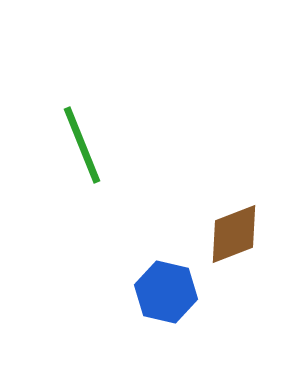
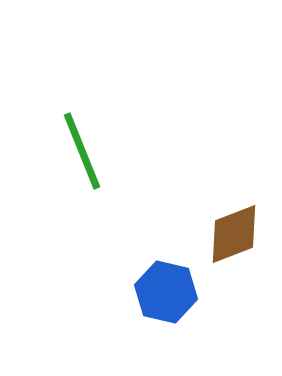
green line: moved 6 px down
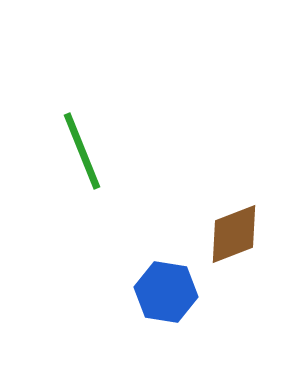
blue hexagon: rotated 4 degrees counterclockwise
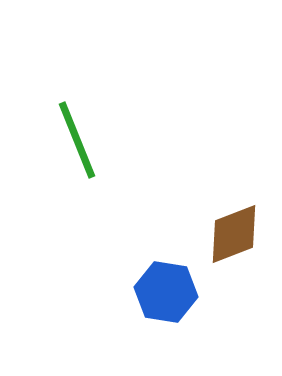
green line: moved 5 px left, 11 px up
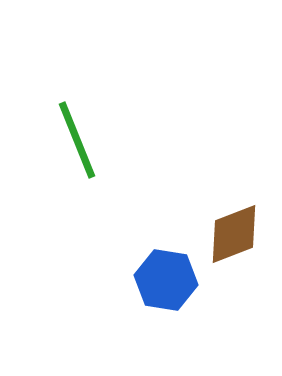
blue hexagon: moved 12 px up
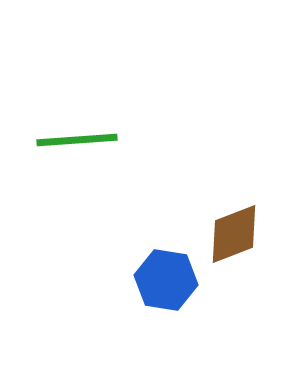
green line: rotated 72 degrees counterclockwise
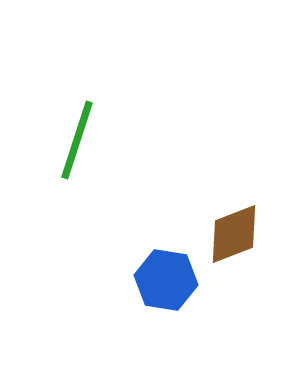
green line: rotated 68 degrees counterclockwise
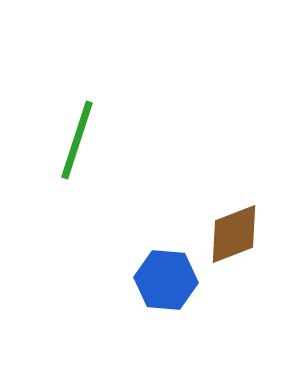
blue hexagon: rotated 4 degrees counterclockwise
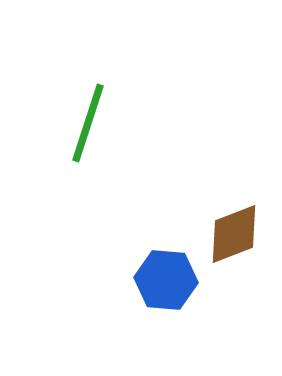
green line: moved 11 px right, 17 px up
